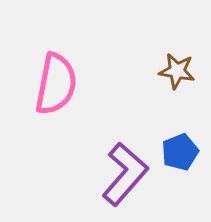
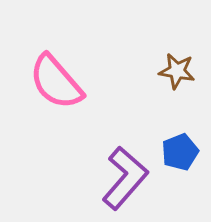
pink semicircle: moved 2 px up; rotated 128 degrees clockwise
purple L-shape: moved 4 px down
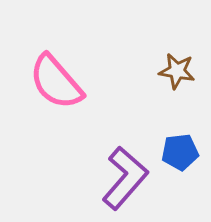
blue pentagon: rotated 15 degrees clockwise
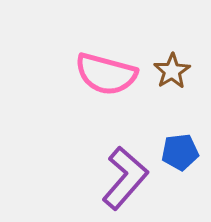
brown star: moved 5 px left; rotated 30 degrees clockwise
pink semicircle: moved 50 px right, 8 px up; rotated 34 degrees counterclockwise
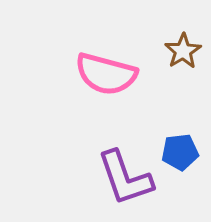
brown star: moved 11 px right, 20 px up
purple L-shape: rotated 120 degrees clockwise
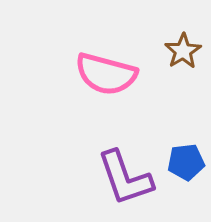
blue pentagon: moved 6 px right, 10 px down
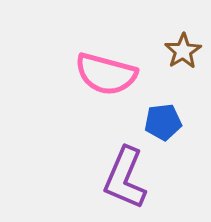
blue pentagon: moved 23 px left, 40 px up
purple L-shape: rotated 42 degrees clockwise
